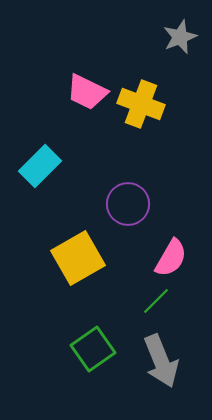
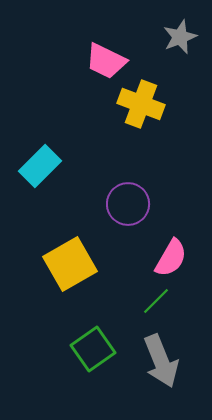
pink trapezoid: moved 19 px right, 31 px up
yellow square: moved 8 px left, 6 px down
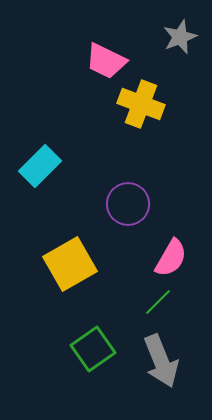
green line: moved 2 px right, 1 px down
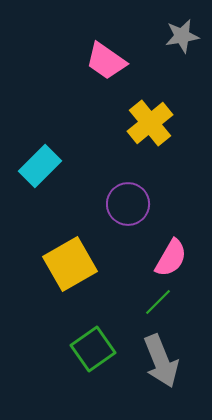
gray star: moved 2 px right, 1 px up; rotated 12 degrees clockwise
pink trapezoid: rotated 9 degrees clockwise
yellow cross: moved 9 px right, 19 px down; rotated 30 degrees clockwise
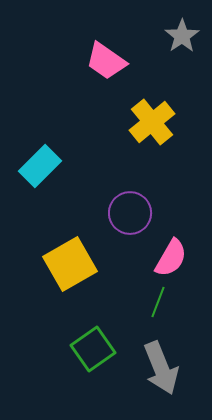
gray star: rotated 24 degrees counterclockwise
yellow cross: moved 2 px right, 1 px up
purple circle: moved 2 px right, 9 px down
green line: rotated 24 degrees counterclockwise
gray arrow: moved 7 px down
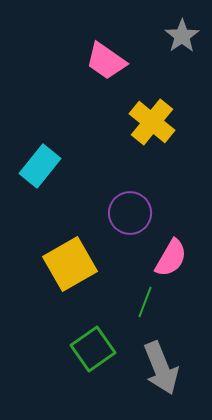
yellow cross: rotated 12 degrees counterclockwise
cyan rectangle: rotated 6 degrees counterclockwise
green line: moved 13 px left
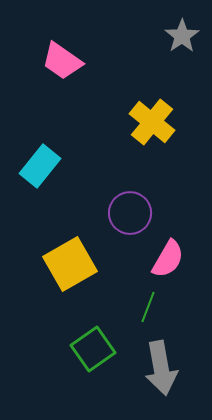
pink trapezoid: moved 44 px left
pink semicircle: moved 3 px left, 1 px down
green line: moved 3 px right, 5 px down
gray arrow: rotated 12 degrees clockwise
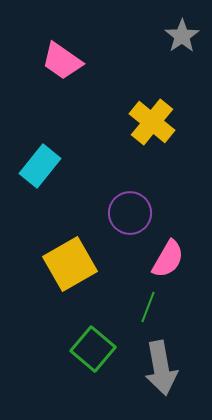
green square: rotated 15 degrees counterclockwise
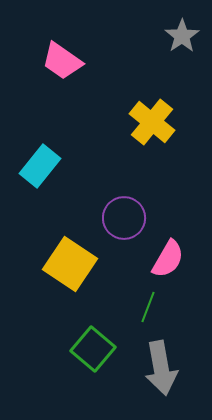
purple circle: moved 6 px left, 5 px down
yellow square: rotated 26 degrees counterclockwise
